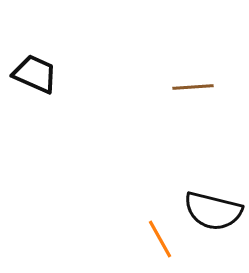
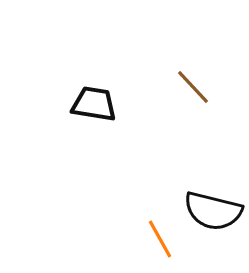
black trapezoid: moved 59 px right, 30 px down; rotated 15 degrees counterclockwise
brown line: rotated 51 degrees clockwise
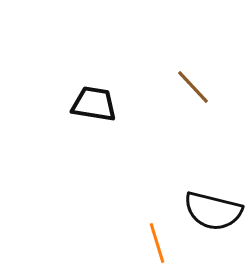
orange line: moved 3 px left, 4 px down; rotated 12 degrees clockwise
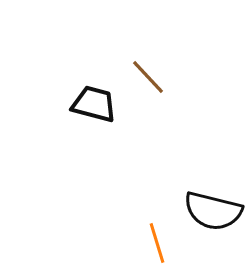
brown line: moved 45 px left, 10 px up
black trapezoid: rotated 6 degrees clockwise
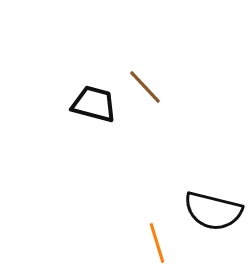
brown line: moved 3 px left, 10 px down
